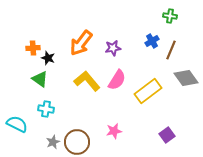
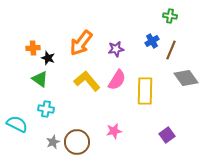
purple star: moved 3 px right, 1 px down
yellow rectangle: moved 3 px left; rotated 52 degrees counterclockwise
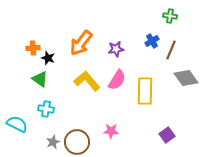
pink star: moved 3 px left; rotated 14 degrees clockwise
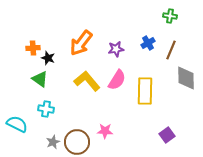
blue cross: moved 4 px left, 2 px down
gray diamond: rotated 35 degrees clockwise
pink star: moved 6 px left
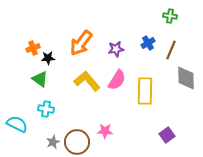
orange cross: rotated 16 degrees counterclockwise
black star: rotated 24 degrees counterclockwise
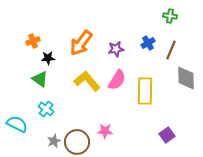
orange cross: moved 7 px up
cyan cross: rotated 28 degrees clockwise
gray star: moved 1 px right, 1 px up
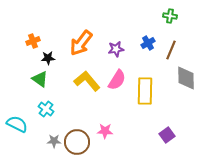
gray star: rotated 24 degrees clockwise
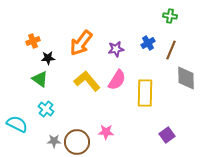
yellow rectangle: moved 2 px down
pink star: moved 1 px right, 1 px down
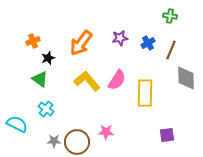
purple star: moved 4 px right, 11 px up
black star: rotated 16 degrees counterclockwise
purple square: rotated 28 degrees clockwise
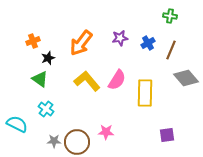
gray diamond: rotated 40 degrees counterclockwise
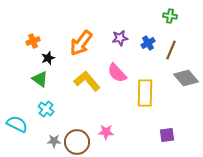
pink semicircle: moved 7 px up; rotated 105 degrees clockwise
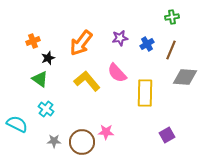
green cross: moved 2 px right, 1 px down; rotated 16 degrees counterclockwise
blue cross: moved 1 px left, 1 px down
gray diamond: moved 1 px left, 1 px up; rotated 45 degrees counterclockwise
purple square: rotated 21 degrees counterclockwise
brown circle: moved 5 px right
